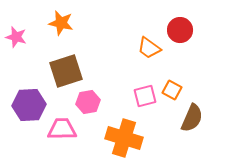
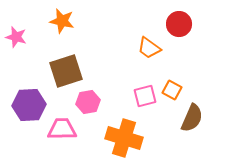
orange star: moved 1 px right, 2 px up
red circle: moved 1 px left, 6 px up
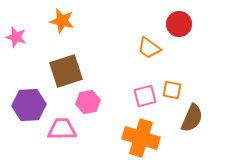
orange square: rotated 18 degrees counterclockwise
orange cross: moved 17 px right
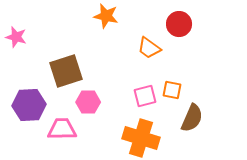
orange star: moved 44 px right, 5 px up
pink hexagon: rotated 10 degrees clockwise
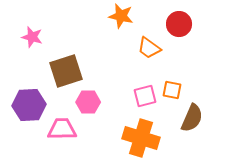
orange star: moved 15 px right
pink star: moved 16 px right
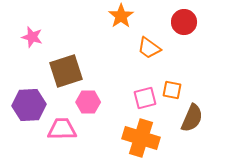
orange star: rotated 25 degrees clockwise
red circle: moved 5 px right, 2 px up
pink square: moved 2 px down
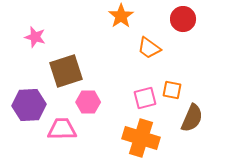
red circle: moved 1 px left, 3 px up
pink star: moved 3 px right
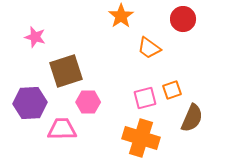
orange square: rotated 30 degrees counterclockwise
purple hexagon: moved 1 px right, 2 px up
